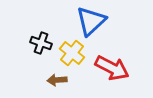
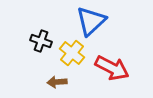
black cross: moved 2 px up
brown arrow: moved 2 px down
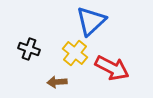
black cross: moved 12 px left, 8 px down
yellow cross: moved 3 px right
